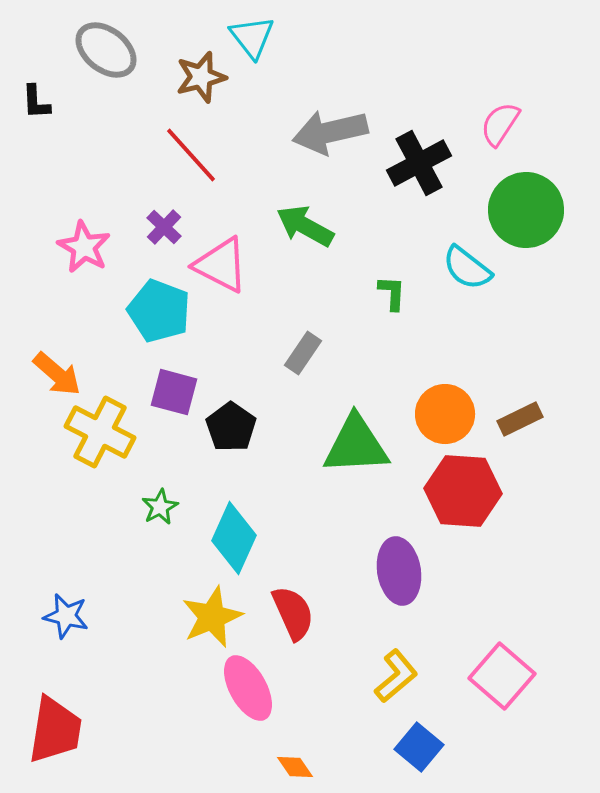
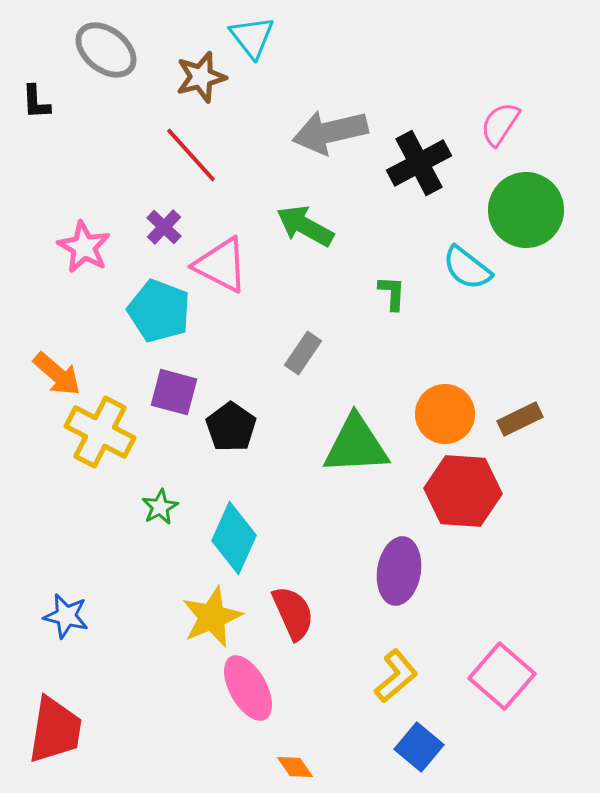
purple ellipse: rotated 18 degrees clockwise
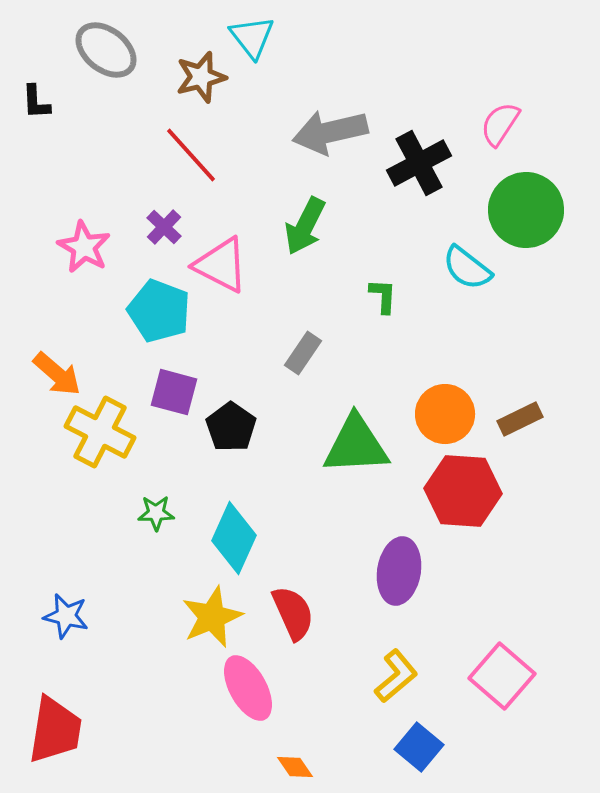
green arrow: rotated 92 degrees counterclockwise
green L-shape: moved 9 px left, 3 px down
green star: moved 4 px left, 6 px down; rotated 27 degrees clockwise
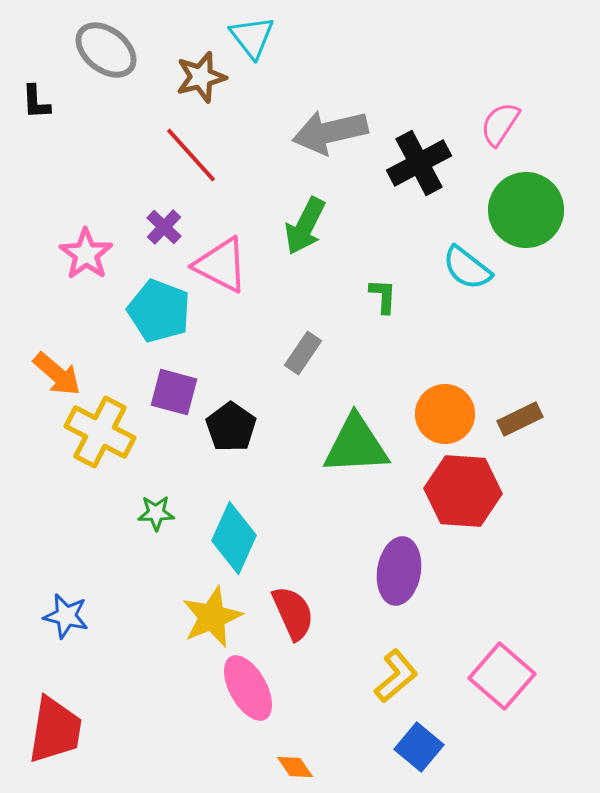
pink star: moved 2 px right, 7 px down; rotated 6 degrees clockwise
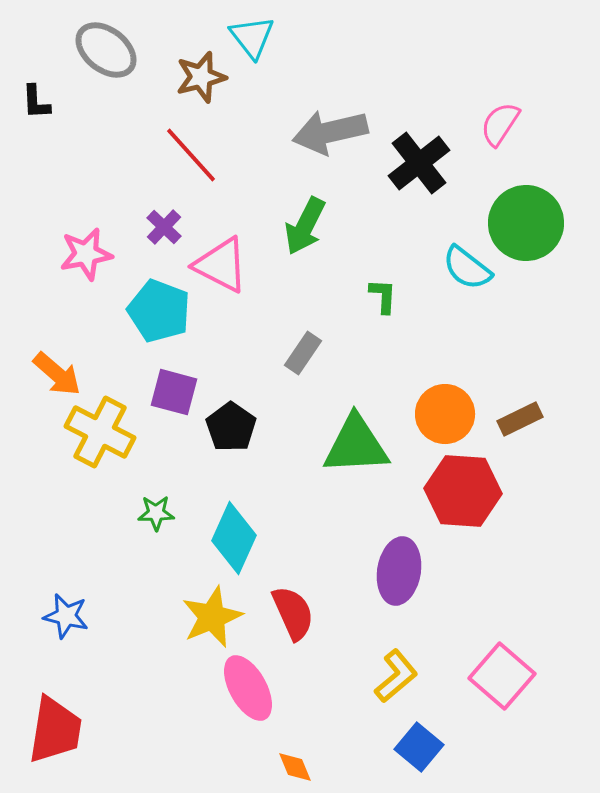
black cross: rotated 10 degrees counterclockwise
green circle: moved 13 px down
pink star: rotated 26 degrees clockwise
orange diamond: rotated 12 degrees clockwise
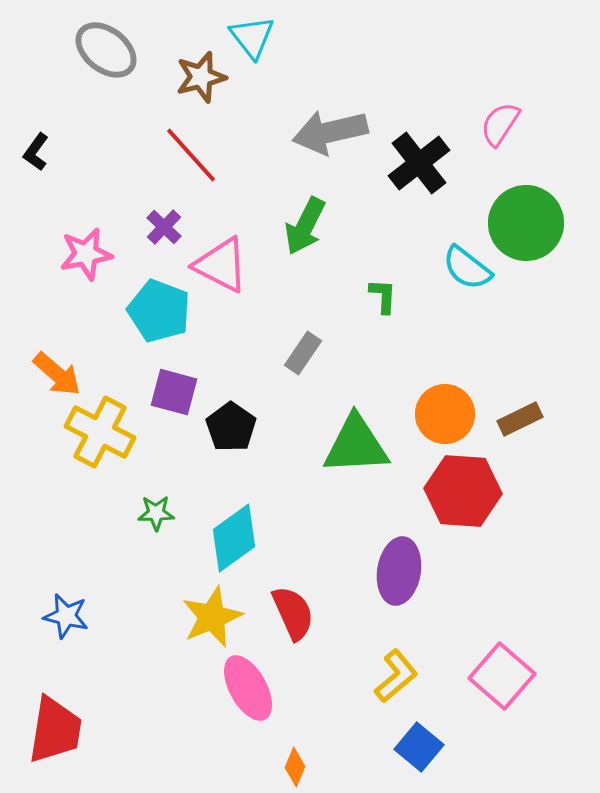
black L-shape: moved 50 px down; rotated 39 degrees clockwise
cyan diamond: rotated 30 degrees clockwise
orange diamond: rotated 45 degrees clockwise
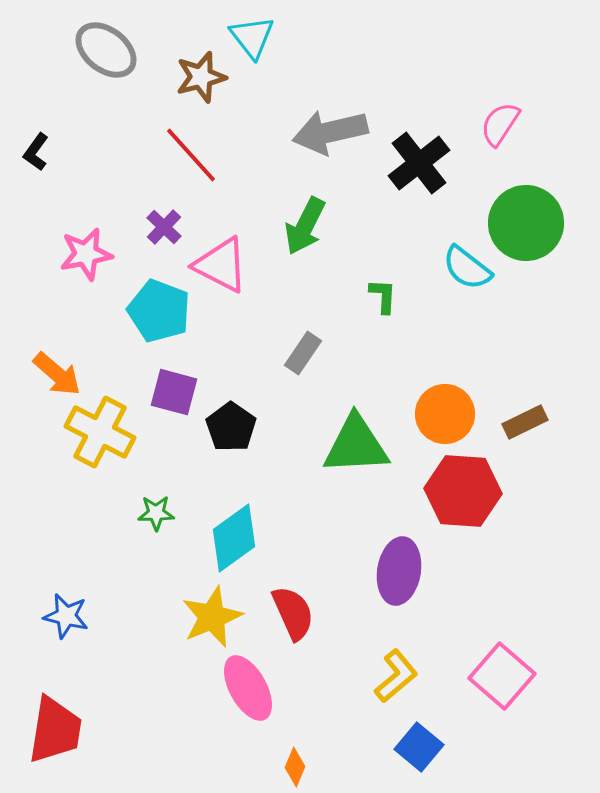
brown rectangle: moved 5 px right, 3 px down
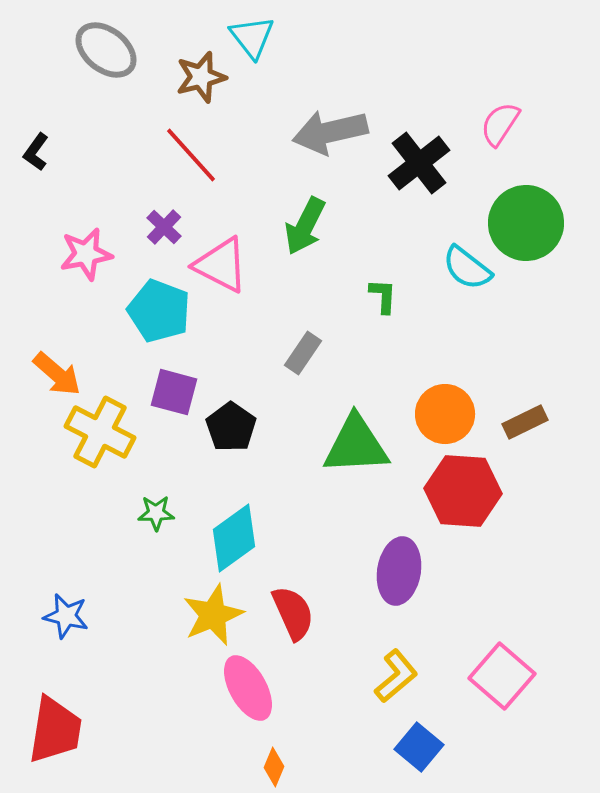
yellow star: moved 1 px right, 2 px up
orange diamond: moved 21 px left
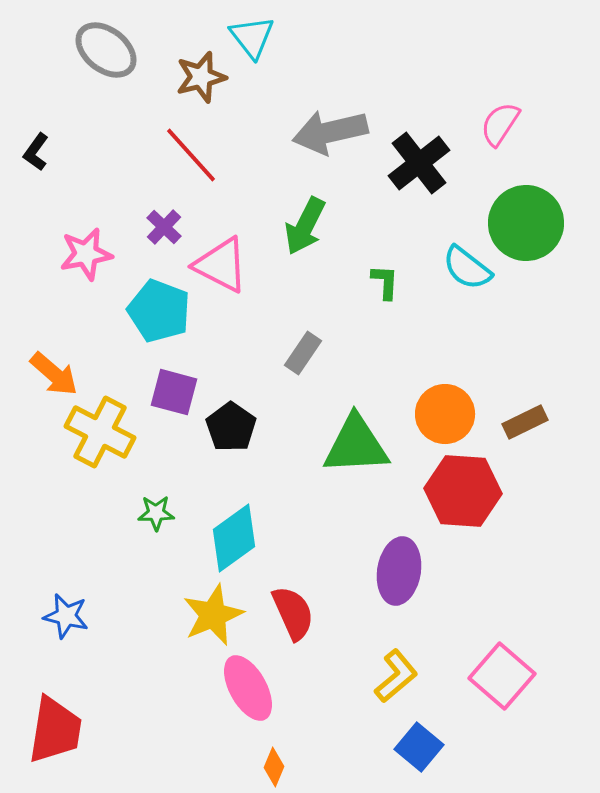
green L-shape: moved 2 px right, 14 px up
orange arrow: moved 3 px left
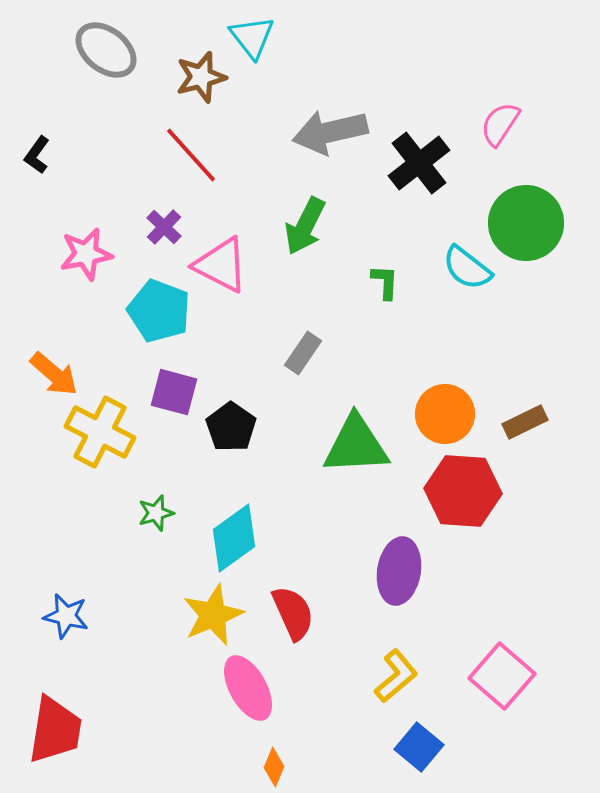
black L-shape: moved 1 px right, 3 px down
green star: rotated 15 degrees counterclockwise
